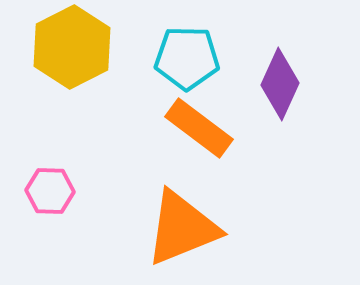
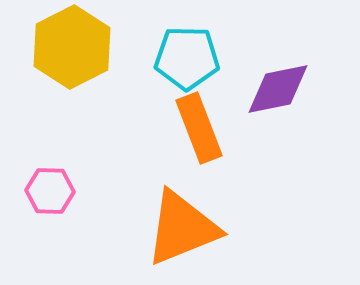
purple diamond: moved 2 px left, 5 px down; rotated 54 degrees clockwise
orange rectangle: rotated 32 degrees clockwise
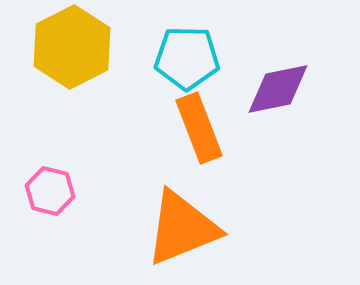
pink hexagon: rotated 12 degrees clockwise
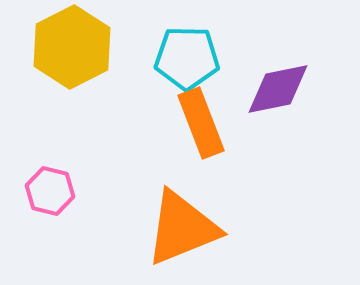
orange rectangle: moved 2 px right, 5 px up
